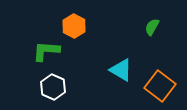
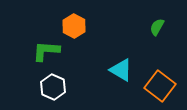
green semicircle: moved 5 px right
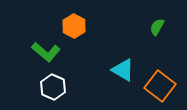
green L-shape: moved 1 px down; rotated 144 degrees counterclockwise
cyan triangle: moved 2 px right
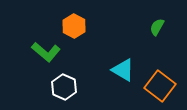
white hexagon: moved 11 px right
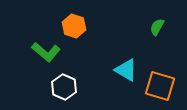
orange hexagon: rotated 10 degrees counterclockwise
cyan triangle: moved 3 px right
orange square: rotated 20 degrees counterclockwise
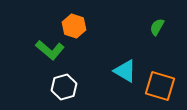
green L-shape: moved 4 px right, 2 px up
cyan triangle: moved 1 px left, 1 px down
white hexagon: rotated 20 degrees clockwise
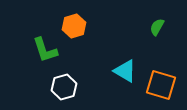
orange hexagon: rotated 25 degrees clockwise
green L-shape: moved 5 px left; rotated 32 degrees clockwise
orange square: moved 1 px right, 1 px up
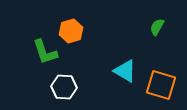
orange hexagon: moved 3 px left, 5 px down
green L-shape: moved 2 px down
white hexagon: rotated 20 degrees clockwise
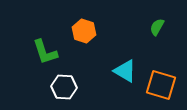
orange hexagon: moved 13 px right; rotated 25 degrees counterclockwise
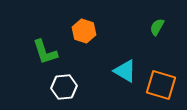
white hexagon: rotated 10 degrees counterclockwise
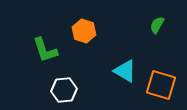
green semicircle: moved 2 px up
green L-shape: moved 2 px up
white hexagon: moved 3 px down
